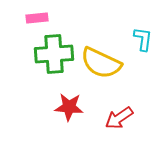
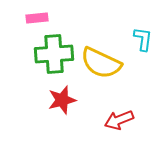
red star: moved 7 px left, 7 px up; rotated 20 degrees counterclockwise
red arrow: moved 2 px down; rotated 12 degrees clockwise
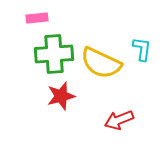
cyan L-shape: moved 1 px left, 10 px down
red star: moved 1 px left, 4 px up
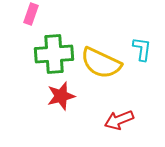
pink rectangle: moved 6 px left, 4 px up; rotated 65 degrees counterclockwise
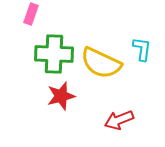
green cross: rotated 6 degrees clockwise
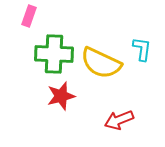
pink rectangle: moved 2 px left, 2 px down
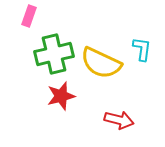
green cross: rotated 15 degrees counterclockwise
red arrow: rotated 144 degrees counterclockwise
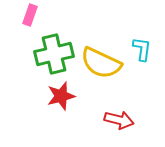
pink rectangle: moved 1 px right, 1 px up
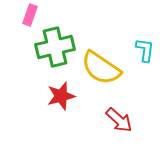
cyan L-shape: moved 3 px right, 1 px down
green cross: moved 1 px right, 7 px up
yellow semicircle: moved 5 px down; rotated 9 degrees clockwise
red arrow: rotated 28 degrees clockwise
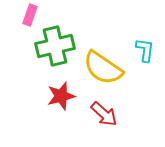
green cross: moved 1 px up
yellow semicircle: moved 2 px right
red arrow: moved 15 px left, 6 px up
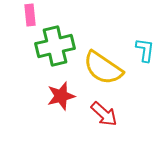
pink rectangle: rotated 25 degrees counterclockwise
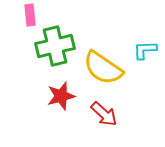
cyan L-shape: rotated 100 degrees counterclockwise
